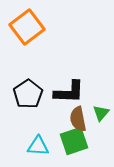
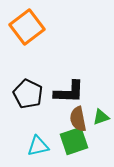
black pentagon: rotated 12 degrees counterclockwise
green triangle: moved 4 px down; rotated 30 degrees clockwise
cyan triangle: rotated 15 degrees counterclockwise
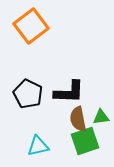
orange square: moved 4 px right, 1 px up
green triangle: rotated 12 degrees clockwise
green square: moved 11 px right
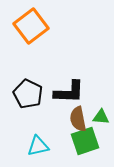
green triangle: rotated 12 degrees clockwise
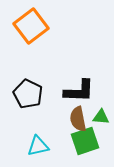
black L-shape: moved 10 px right, 1 px up
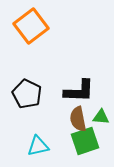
black pentagon: moved 1 px left
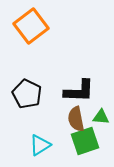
brown semicircle: moved 2 px left
cyan triangle: moved 2 px right, 1 px up; rotated 20 degrees counterclockwise
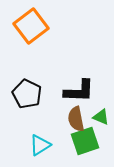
green triangle: rotated 18 degrees clockwise
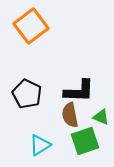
brown semicircle: moved 6 px left, 4 px up
